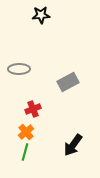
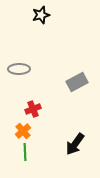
black star: rotated 12 degrees counterclockwise
gray rectangle: moved 9 px right
orange cross: moved 3 px left, 1 px up
black arrow: moved 2 px right, 1 px up
green line: rotated 18 degrees counterclockwise
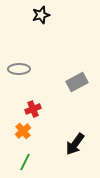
green line: moved 10 px down; rotated 30 degrees clockwise
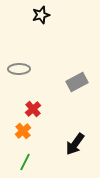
red cross: rotated 21 degrees counterclockwise
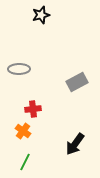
red cross: rotated 35 degrees clockwise
orange cross: rotated 14 degrees counterclockwise
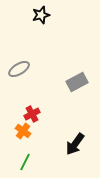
gray ellipse: rotated 30 degrees counterclockwise
red cross: moved 1 px left, 5 px down; rotated 21 degrees counterclockwise
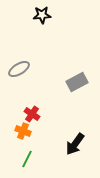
black star: moved 1 px right; rotated 12 degrees clockwise
red cross: rotated 28 degrees counterclockwise
orange cross: rotated 14 degrees counterclockwise
green line: moved 2 px right, 3 px up
